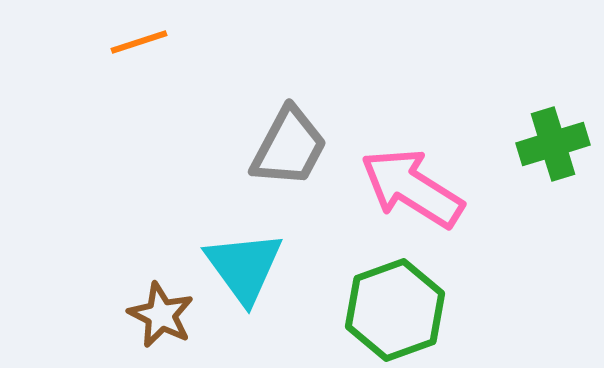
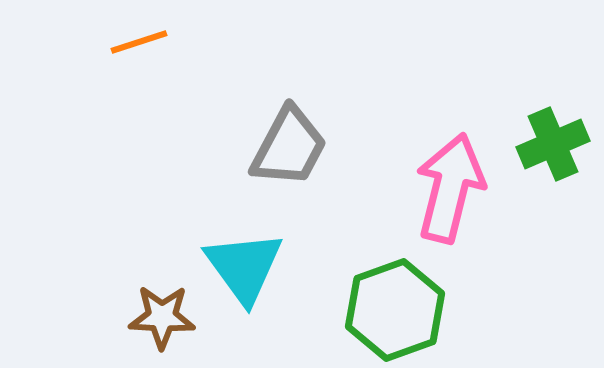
green cross: rotated 6 degrees counterclockwise
pink arrow: moved 38 px right; rotated 72 degrees clockwise
brown star: moved 1 px right, 2 px down; rotated 24 degrees counterclockwise
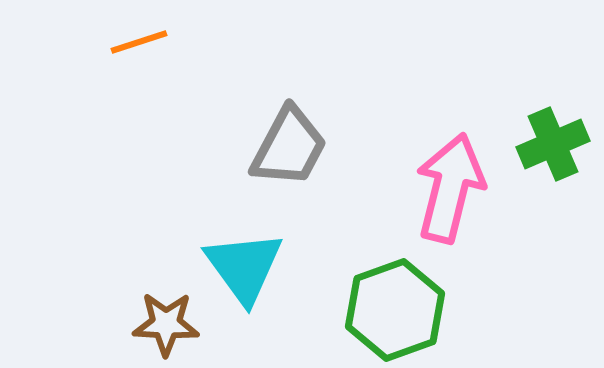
brown star: moved 4 px right, 7 px down
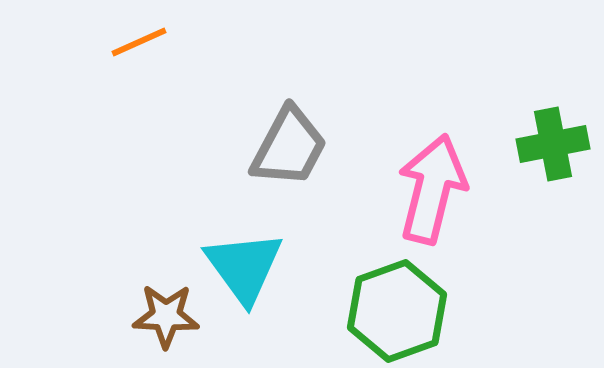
orange line: rotated 6 degrees counterclockwise
green cross: rotated 12 degrees clockwise
pink arrow: moved 18 px left, 1 px down
green hexagon: moved 2 px right, 1 px down
brown star: moved 8 px up
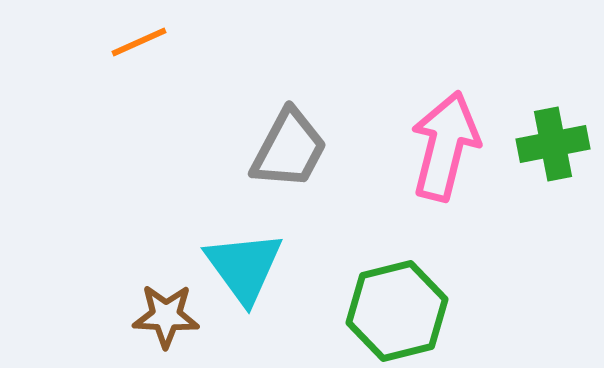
gray trapezoid: moved 2 px down
pink arrow: moved 13 px right, 43 px up
green hexagon: rotated 6 degrees clockwise
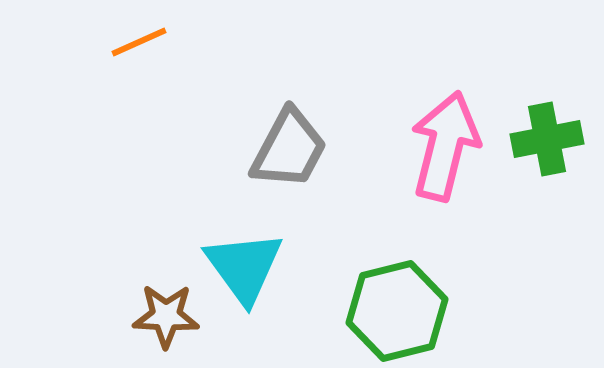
green cross: moved 6 px left, 5 px up
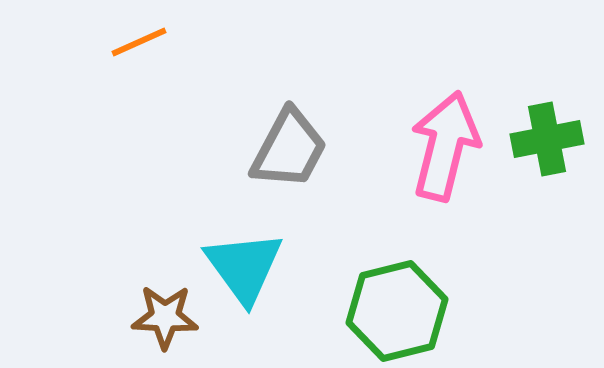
brown star: moved 1 px left, 1 px down
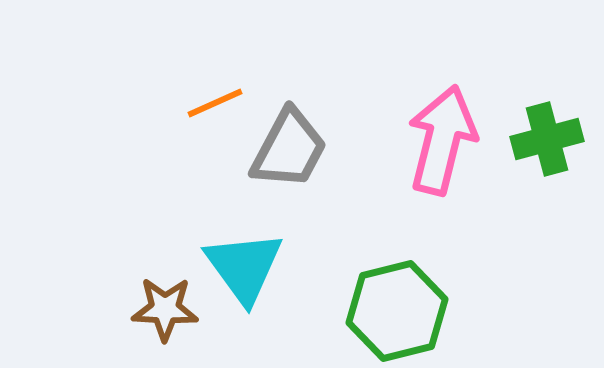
orange line: moved 76 px right, 61 px down
green cross: rotated 4 degrees counterclockwise
pink arrow: moved 3 px left, 6 px up
brown star: moved 8 px up
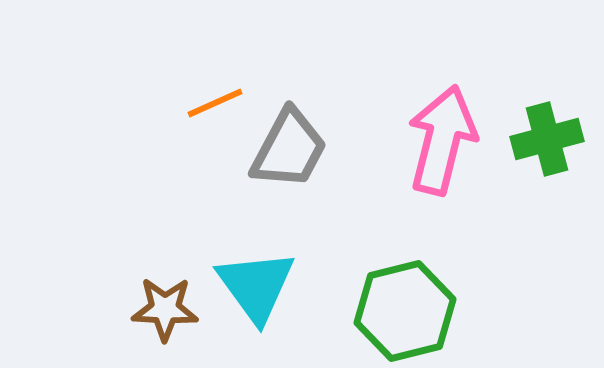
cyan triangle: moved 12 px right, 19 px down
green hexagon: moved 8 px right
